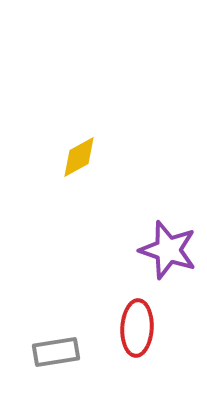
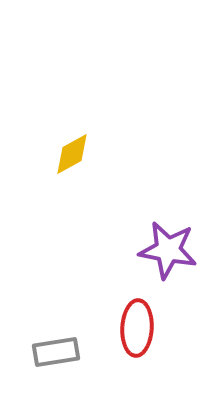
yellow diamond: moved 7 px left, 3 px up
purple star: rotated 8 degrees counterclockwise
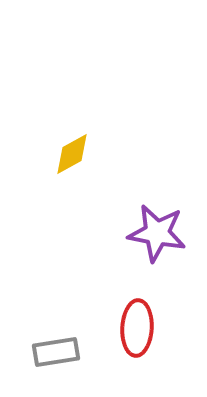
purple star: moved 11 px left, 17 px up
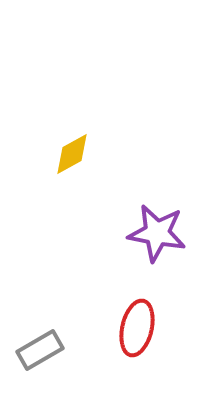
red ellipse: rotated 10 degrees clockwise
gray rectangle: moved 16 px left, 2 px up; rotated 21 degrees counterclockwise
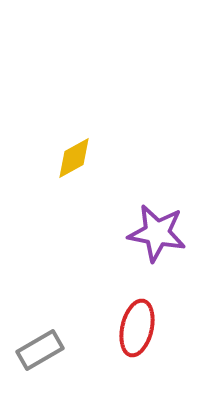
yellow diamond: moved 2 px right, 4 px down
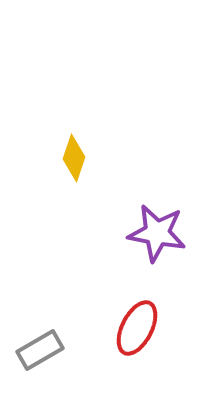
yellow diamond: rotated 42 degrees counterclockwise
red ellipse: rotated 14 degrees clockwise
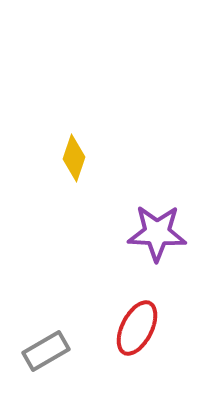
purple star: rotated 8 degrees counterclockwise
gray rectangle: moved 6 px right, 1 px down
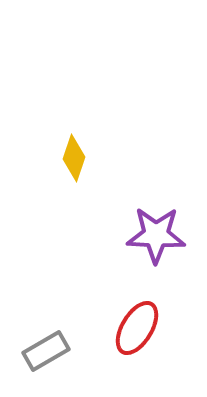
purple star: moved 1 px left, 2 px down
red ellipse: rotated 4 degrees clockwise
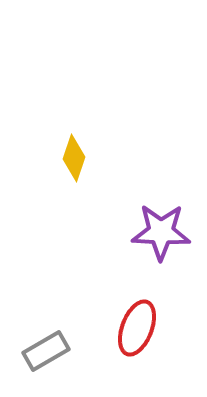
purple star: moved 5 px right, 3 px up
red ellipse: rotated 10 degrees counterclockwise
